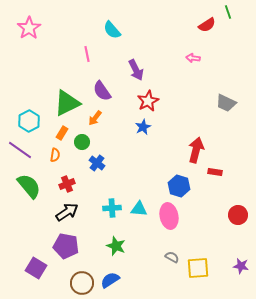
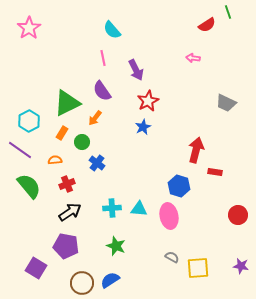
pink line: moved 16 px right, 4 px down
orange semicircle: moved 5 px down; rotated 104 degrees counterclockwise
black arrow: moved 3 px right
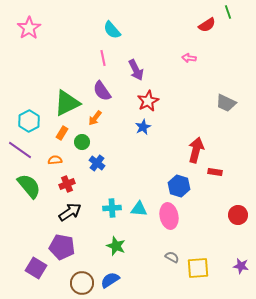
pink arrow: moved 4 px left
purple pentagon: moved 4 px left, 1 px down
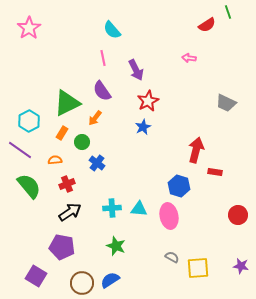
purple square: moved 8 px down
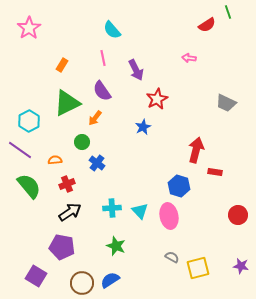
red star: moved 9 px right, 2 px up
orange rectangle: moved 68 px up
cyan triangle: moved 1 px right, 2 px down; rotated 42 degrees clockwise
yellow square: rotated 10 degrees counterclockwise
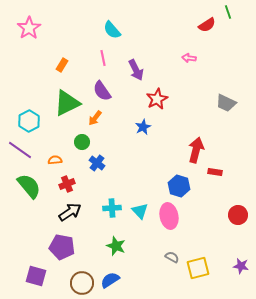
purple square: rotated 15 degrees counterclockwise
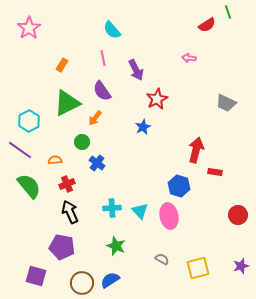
black arrow: rotated 80 degrees counterclockwise
gray semicircle: moved 10 px left, 2 px down
purple star: rotated 28 degrees counterclockwise
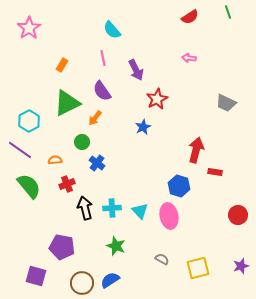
red semicircle: moved 17 px left, 8 px up
black arrow: moved 15 px right, 4 px up; rotated 10 degrees clockwise
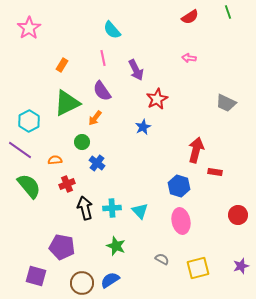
pink ellipse: moved 12 px right, 5 px down
